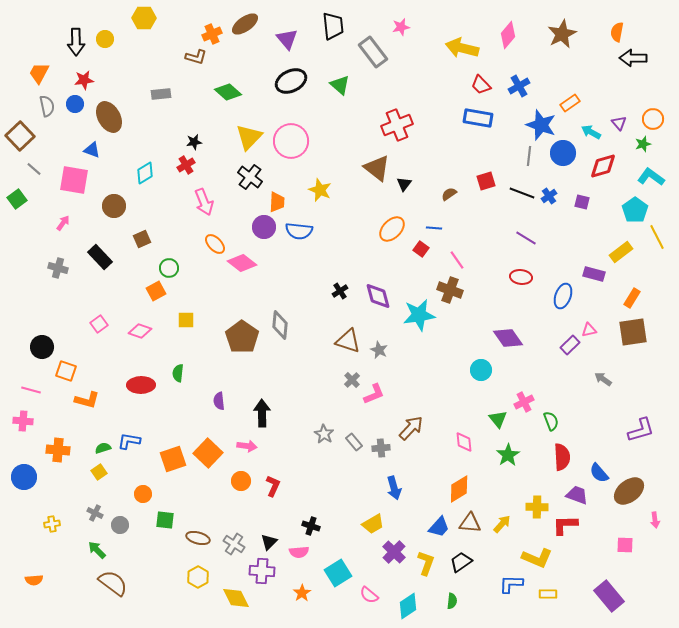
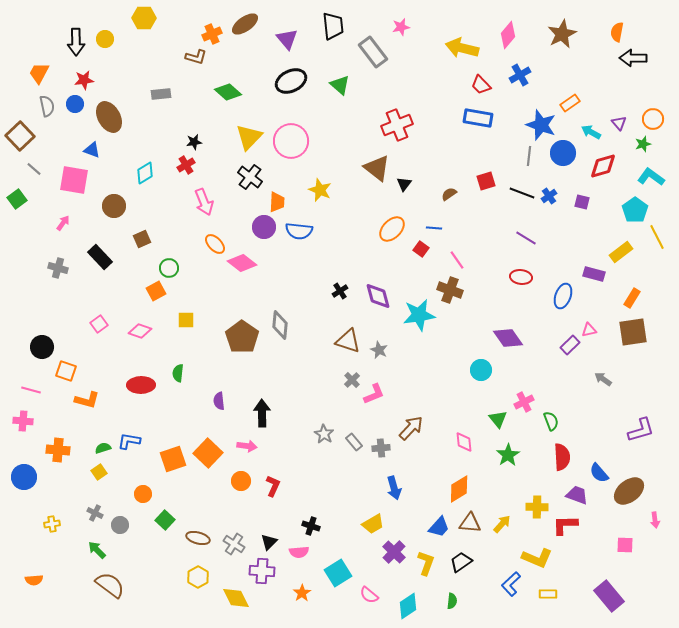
blue cross at (519, 86): moved 1 px right, 11 px up
green square at (165, 520): rotated 36 degrees clockwise
brown semicircle at (113, 583): moved 3 px left, 2 px down
blue L-shape at (511, 584): rotated 45 degrees counterclockwise
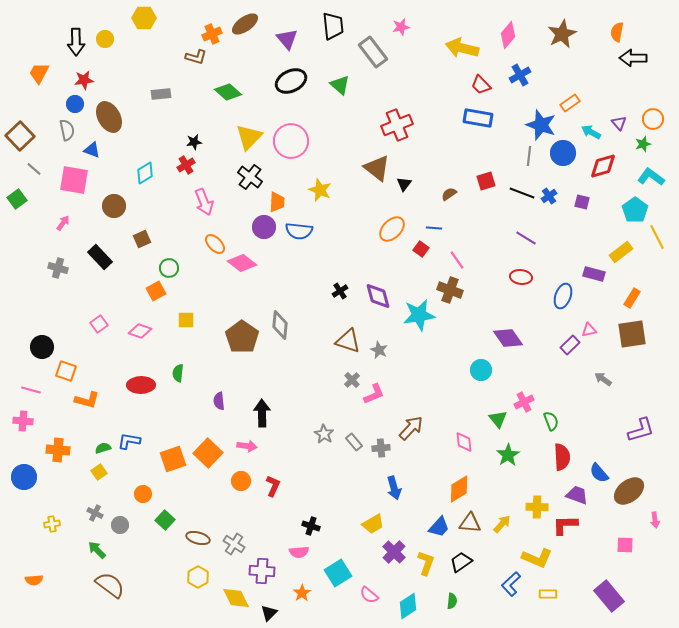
gray semicircle at (47, 106): moved 20 px right, 24 px down
brown square at (633, 332): moved 1 px left, 2 px down
black triangle at (269, 542): moved 71 px down
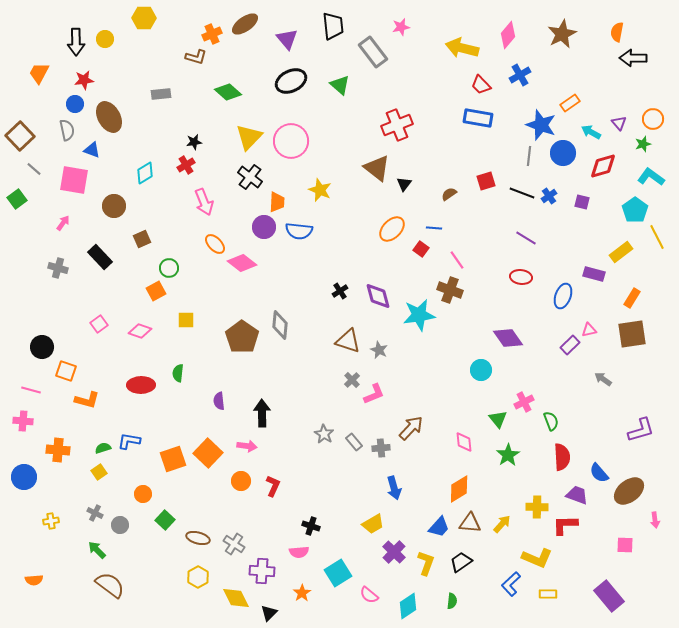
yellow cross at (52, 524): moved 1 px left, 3 px up
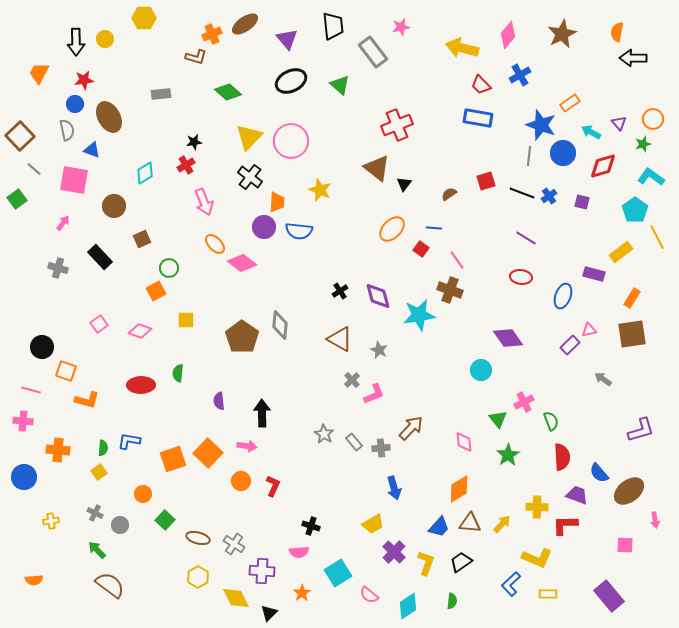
brown triangle at (348, 341): moved 8 px left, 2 px up; rotated 12 degrees clockwise
green semicircle at (103, 448): rotated 112 degrees clockwise
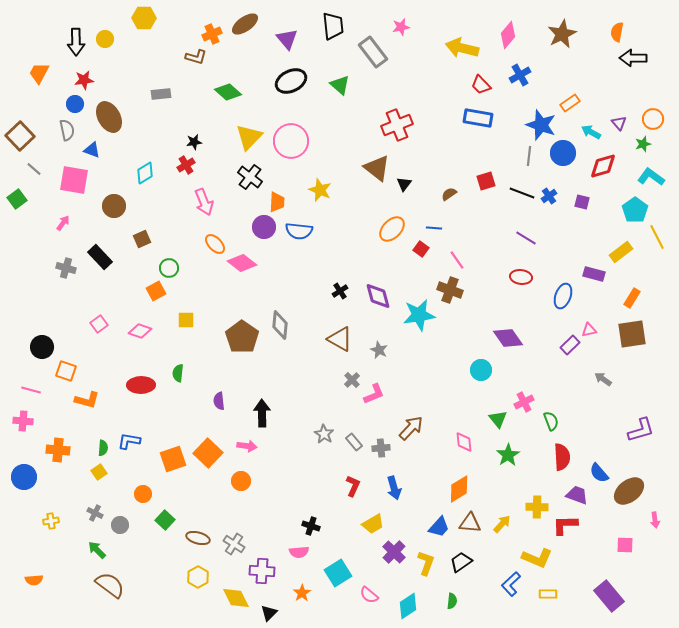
gray cross at (58, 268): moved 8 px right
red L-shape at (273, 486): moved 80 px right
